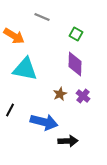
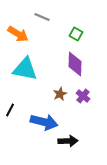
orange arrow: moved 4 px right, 2 px up
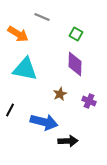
purple cross: moved 6 px right, 5 px down; rotated 16 degrees counterclockwise
